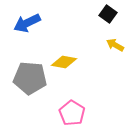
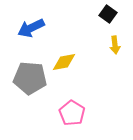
blue arrow: moved 4 px right, 5 px down
yellow arrow: rotated 126 degrees counterclockwise
yellow diamond: rotated 20 degrees counterclockwise
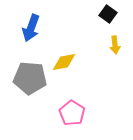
blue arrow: rotated 44 degrees counterclockwise
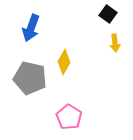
yellow arrow: moved 2 px up
yellow diamond: rotated 50 degrees counterclockwise
gray pentagon: rotated 8 degrees clockwise
pink pentagon: moved 3 px left, 4 px down
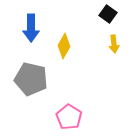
blue arrow: rotated 20 degrees counterclockwise
yellow arrow: moved 1 px left, 1 px down
yellow diamond: moved 16 px up
gray pentagon: moved 1 px right, 1 px down
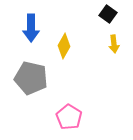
gray pentagon: moved 1 px up
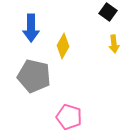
black square: moved 2 px up
yellow diamond: moved 1 px left
gray pentagon: moved 3 px right, 2 px up
pink pentagon: rotated 15 degrees counterclockwise
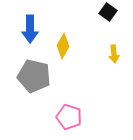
blue arrow: moved 1 px left, 1 px down
yellow arrow: moved 10 px down
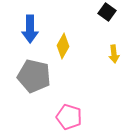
black square: moved 1 px left
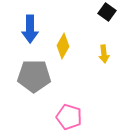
yellow arrow: moved 10 px left
gray pentagon: rotated 12 degrees counterclockwise
